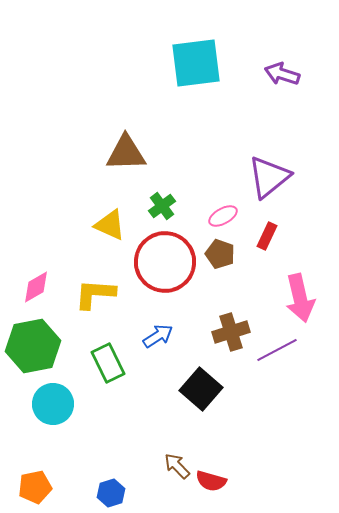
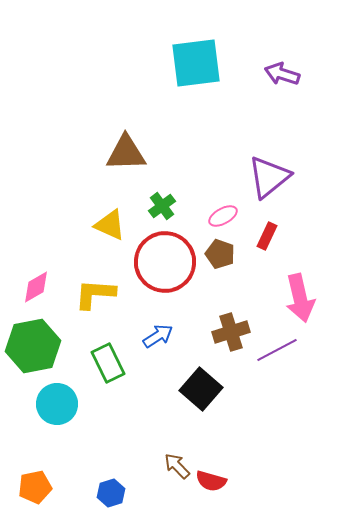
cyan circle: moved 4 px right
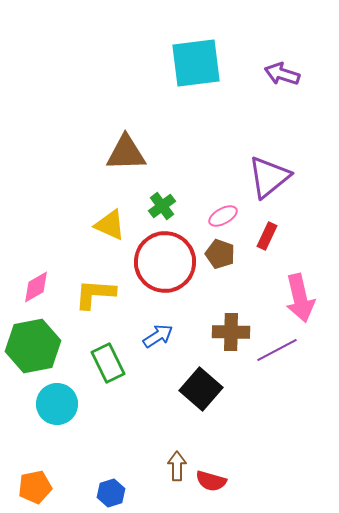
brown cross: rotated 18 degrees clockwise
brown arrow: rotated 44 degrees clockwise
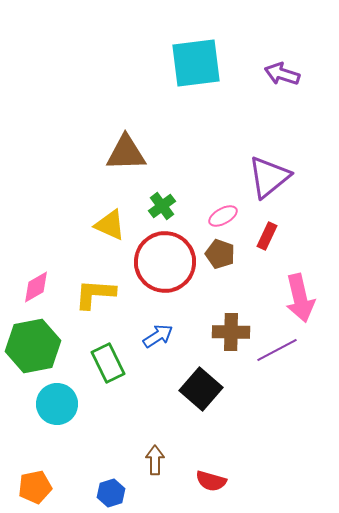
brown arrow: moved 22 px left, 6 px up
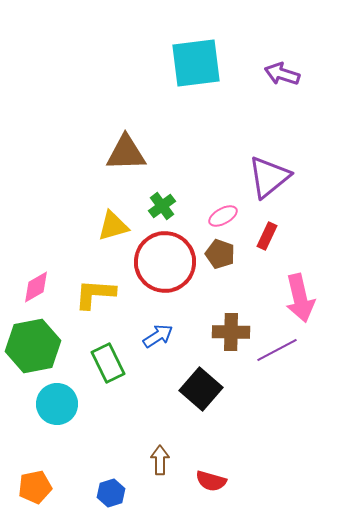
yellow triangle: moved 3 px right, 1 px down; rotated 40 degrees counterclockwise
brown arrow: moved 5 px right
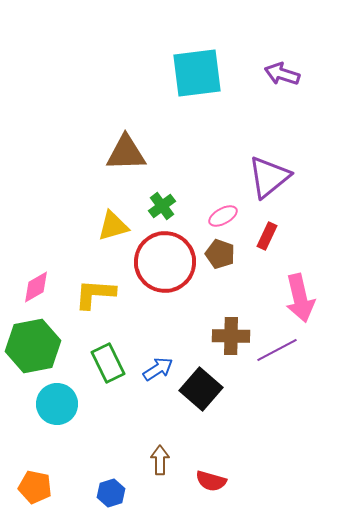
cyan square: moved 1 px right, 10 px down
brown cross: moved 4 px down
blue arrow: moved 33 px down
orange pentagon: rotated 24 degrees clockwise
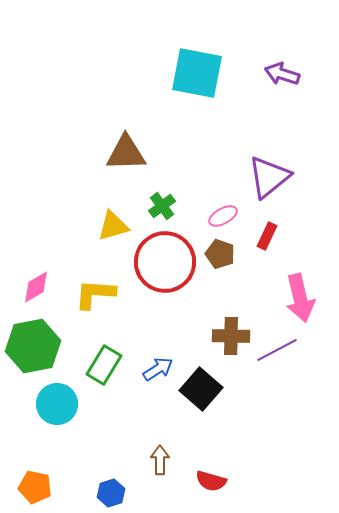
cyan square: rotated 18 degrees clockwise
green rectangle: moved 4 px left, 2 px down; rotated 57 degrees clockwise
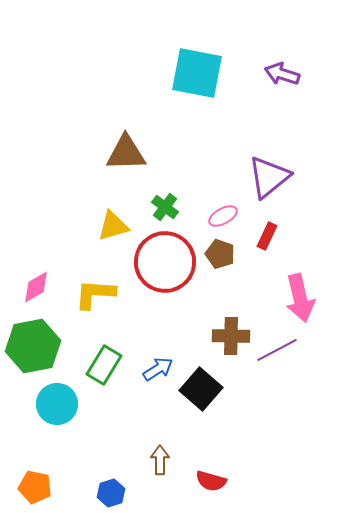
green cross: moved 3 px right, 1 px down; rotated 16 degrees counterclockwise
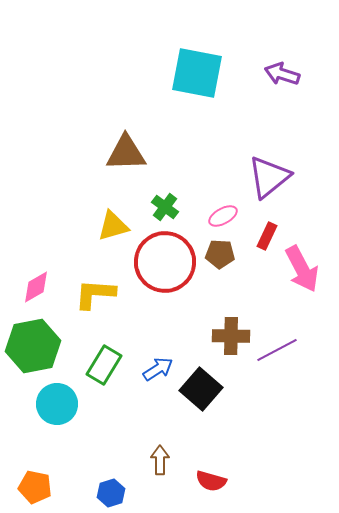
brown pentagon: rotated 16 degrees counterclockwise
pink arrow: moved 2 px right, 29 px up; rotated 15 degrees counterclockwise
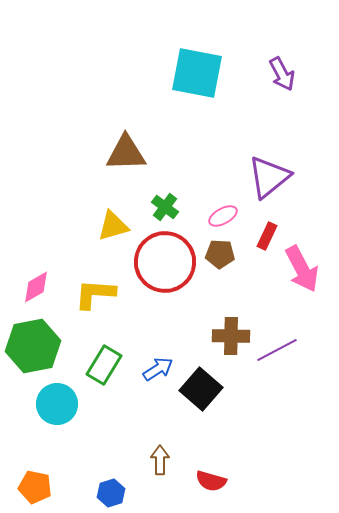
purple arrow: rotated 136 degrees counterclockwise
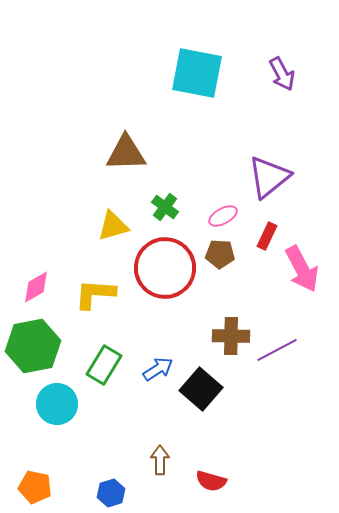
red circle: moved 6 px down
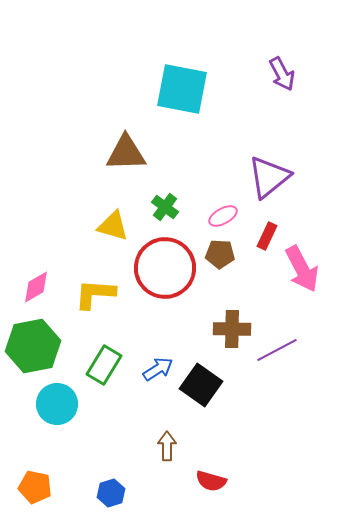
cyan square: moved 15 px left, 16 px down
yellow triangle: rotated 32 degrees clockwise
brown cross: moved 1 px right, 7 px up
black square: moved 4 px up; rotated 6 degrees counterclockwise
brown arrow: moved 7 px right, 14 px up
